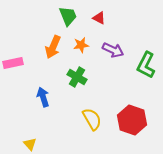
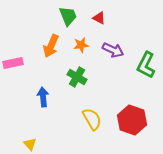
orange arrow: moved 2 px left, 1 px up
blue arrow: rotated 12 degrees clockwise
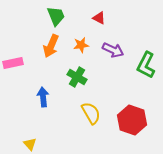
green trapezoid: moved 12 px left
yellow semicircle: moved 1 px left, 6 px up
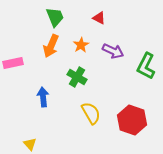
green trapezoid: moved 1 px left, 1 px down
orange star: rotated 21 degrees counterclockwise
purple arrow: moved 1 px down
green L-shape: moved 1 px down
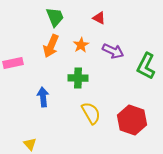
green cross: moved 1 px right, 1 px down; rotated 30 degrees counterclockwise
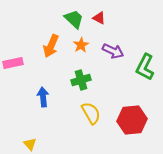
green trapezoid: moved 19 px right, 2 px down; rotated 25 degrees counterclockwise
green L-shape: moved 1 px left, 1 px down
green cross: moved 3 px right, 2 px down; rotated 18 degrees counterclockwise
red hexagon: rotated 24 degrees counterclockwise
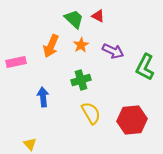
red triangle: moved 1 px left, 2 px up
pink rectangle: moved 3 px right, 1 px up
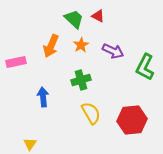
yellow triangle: rotated 16 degrees clockwise
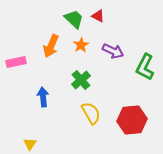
green cross: rotated 24 degrees counterclockwise
